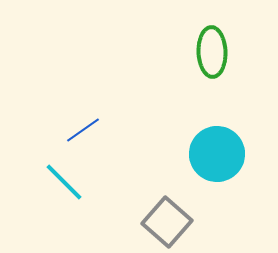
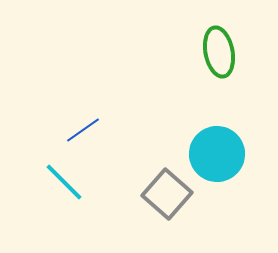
green ellipse: moved 7 px right; rotated 9 degrees counterclockwise
gray square: moved 28 px up
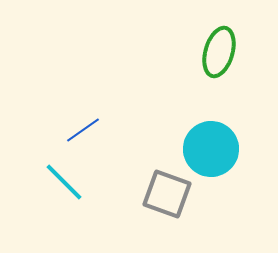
green ellipse: rotated 27 degrees clockwise
cyan circle: moved 6 px left, 5 px up
gray square: rotated 21 degrees counterclockwise
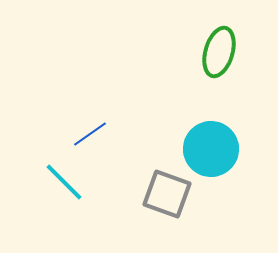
blue line: moved 7 px right, 4 px down
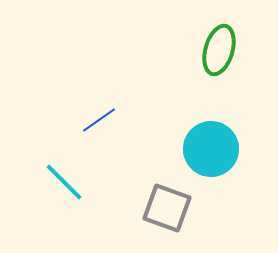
green ellipse: moved 2 px up
blue line: moved 9 px right, 14 px up
gray square: moved 14 px down
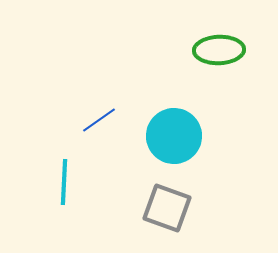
green ellipse: rotated 72 degrees clockwise
cyan circle: moved 37 px left, 13 px up
cyan line: rotated 48 degrees clockwise
